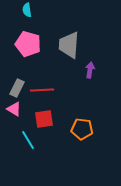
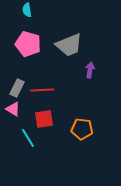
gray trapezoid: rotated 116 degrees counterclockwise
pink triangle: moved 1 px left
cyan line: moved 2 px up
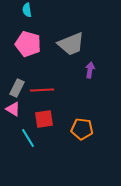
gray trapezoid: moved 2 px right, 1 px up
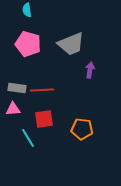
gray rectangle: rotated 72 degrees clockwise
pink triangle: rotated 35 degrees counterclockwise
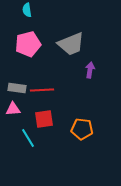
pink pentagon: rotated 30 degrees counterclockwise
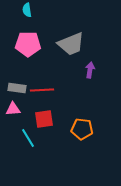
pink pentagon: rotated 15 degrees clockwise
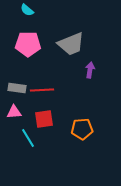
cyan semicircle: rotated 40 degrees counterclockwise
pink triangle: moved 1 px right, 3 px down
orange pentagon: rotated 10 degrees counterclockwise
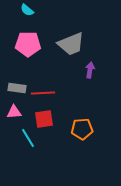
red line: moved 1 px right, 3 px down
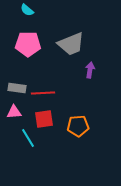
orange pentagon: moved 4 px left, 3 px up
